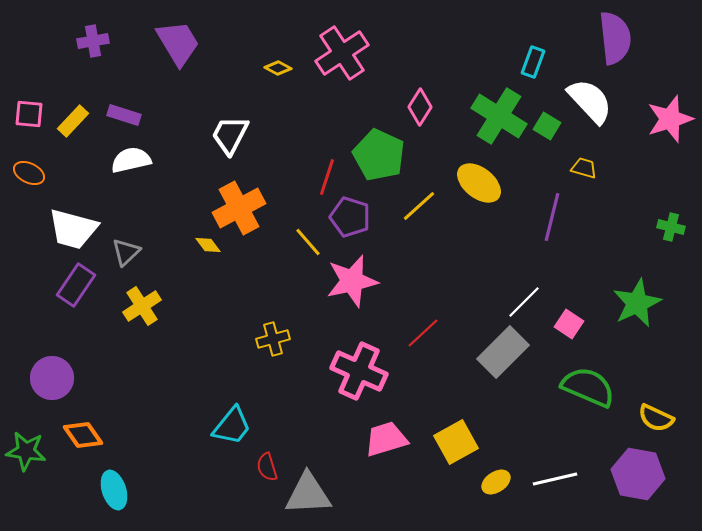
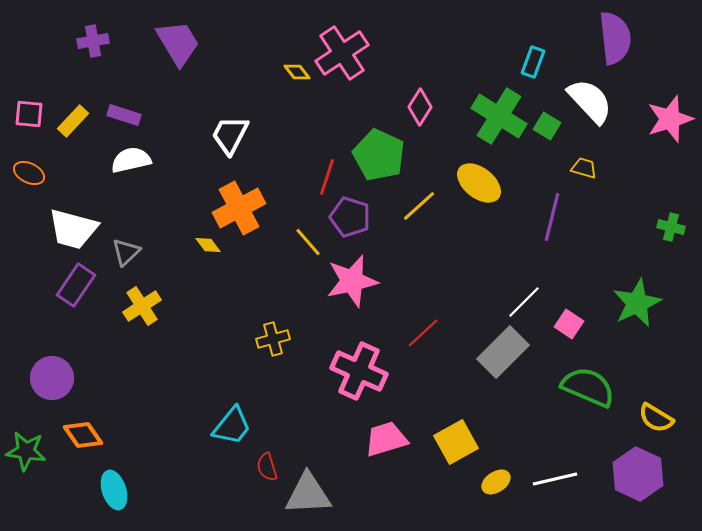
yellow diamond at (278, 68): moved 19 px right, 4 px down; rotated 24 degrees clockwise
yellow semicircle at (656, 418): rotated 6 degrees clockwise
purple hexagon at (638, 474): rotated 15 degrees clockwise
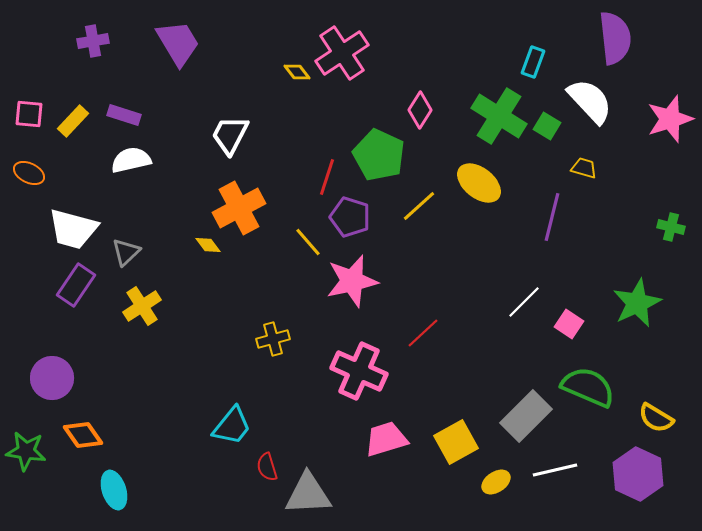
pink diamond at (420, 107): moved 3 px down
gray rectangle at (503, 352): moved 23 px right, 64 px down
white line at (555, 479): moved 9 px up
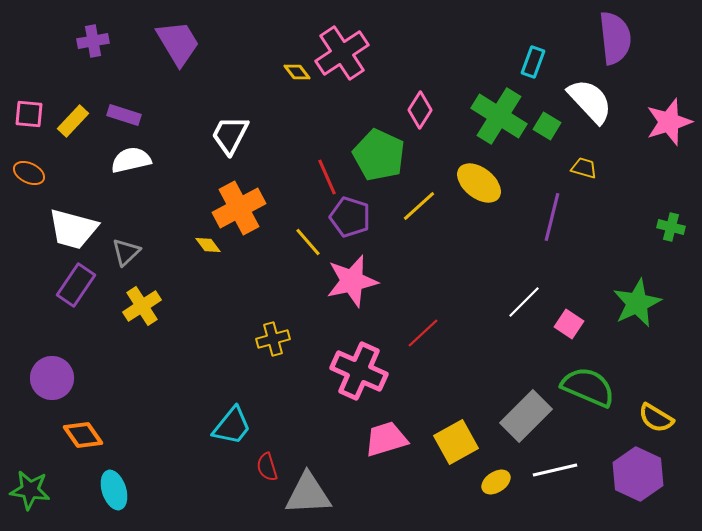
pink star at (670, 119): moved 1 px left, 3 px down
red line at (327, 177): rotated 42 degrees counterclockwise
green star at (26, 451): moved 4 px right, 39 px down
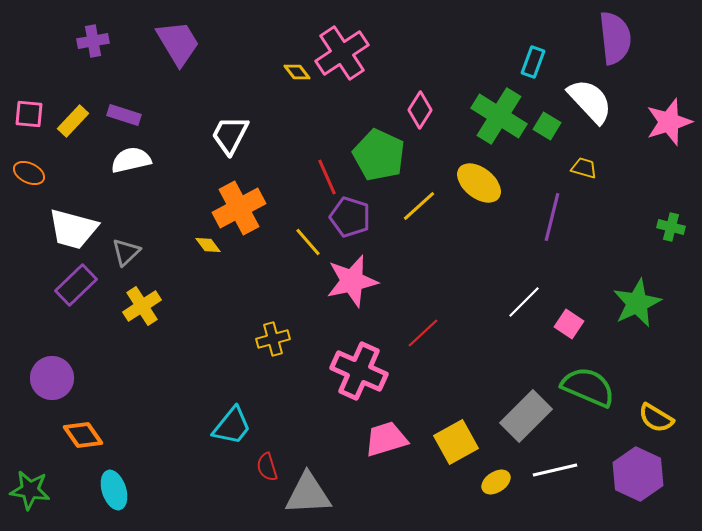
purple rectangle at (76, 285): rotated 12 degrees clockwise
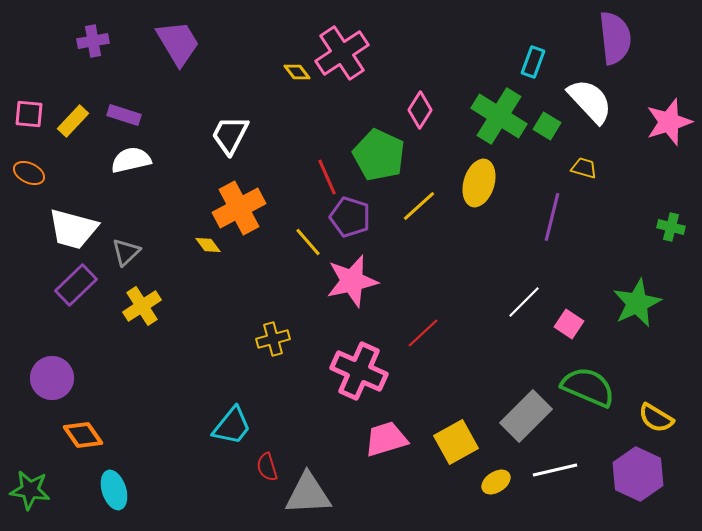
yellow ellipse at (479, 183): rotated 69 degrees clockwise
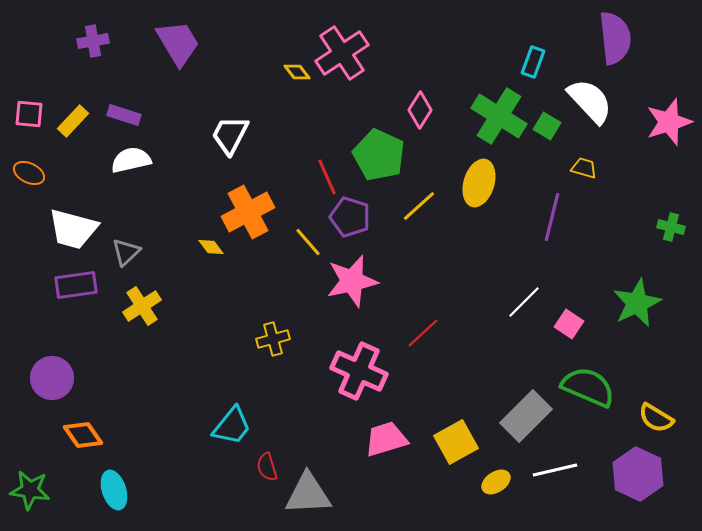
orange cross at (239, 208): moved 9 px right, 4 px down
yellow diamond at (208, 245): moved 3 px right, 2 px down
purple rectangle at (76, 285): rotated 36 degrees clockwise
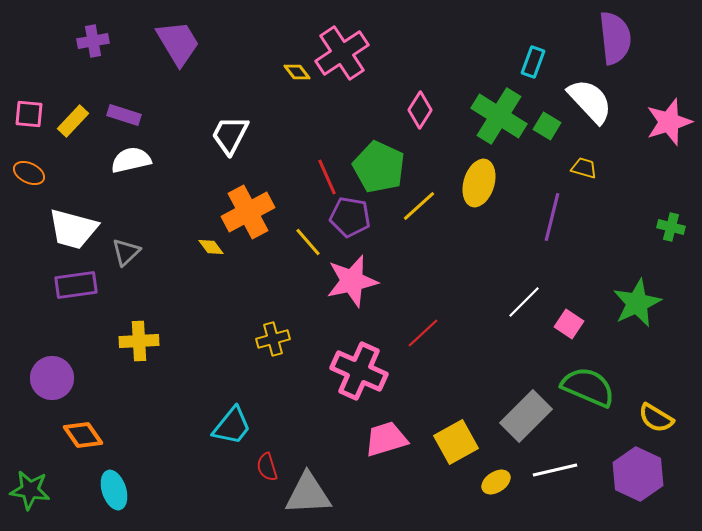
green pentagon at (379, 155): moved 12 px down
purple pentagon at (350, 217): rotated 9 degrees counterclockwise
yellow cross at (142, 306): moved 3 px left, 35 px down; rotated 30 degrees clockwise
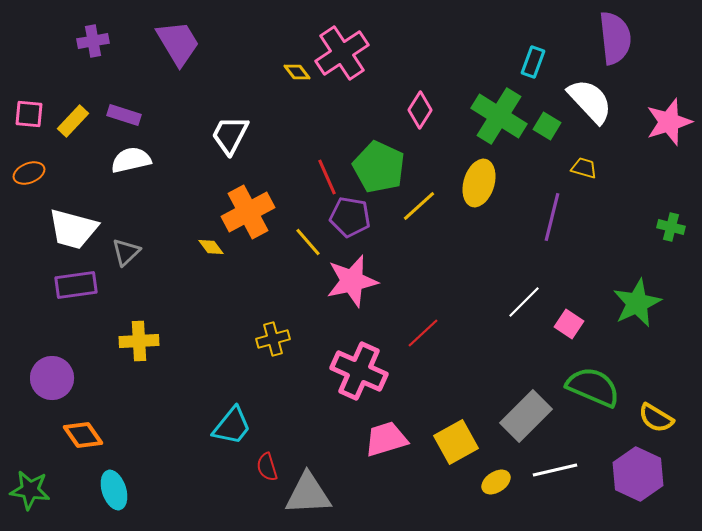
orange ellipse at (29, 173): rotated 48 degrees counterclockwise
green semicircle at (588, 387): moved 5 px right
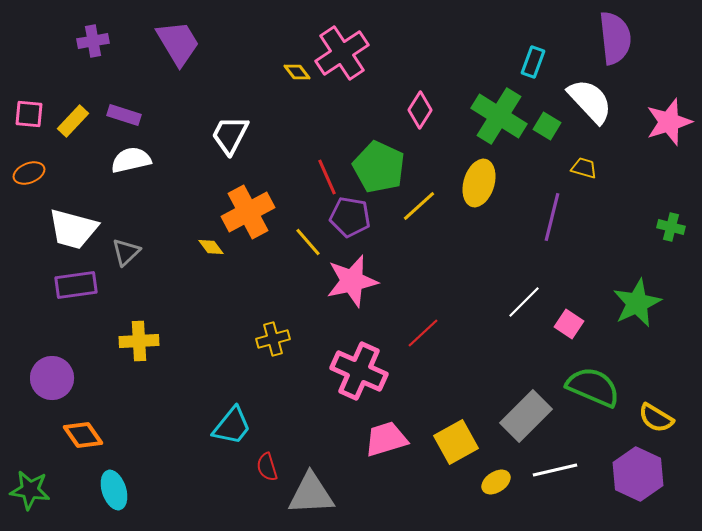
gray triangle at (308, 494): moved 3 px right
